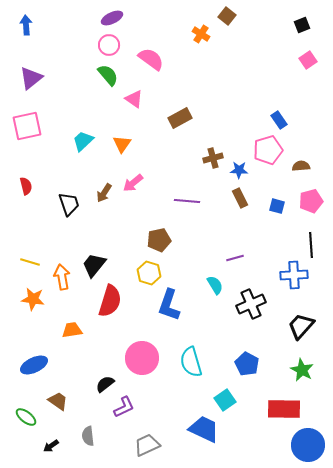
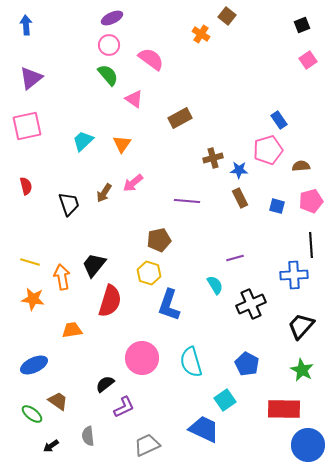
green ellipse at (26, 417): moved 6 px right, 3 px up
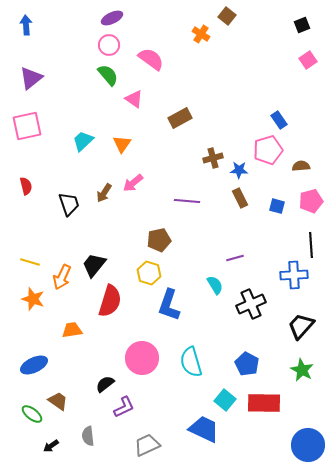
orange arrow at (62, 277): rotated 145 degrees counterclockwise
orange star at (33, 299): rotated 10 degrees clockwise
cyan square at (225, 400): rotated 15 degrees counterclockwise
red rectangle at (284, 409): moved 20 px left, 6 px up
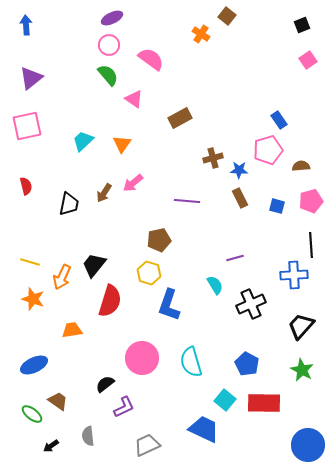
black trapezoid at (69, 204): rotated 30 degrees clockwise
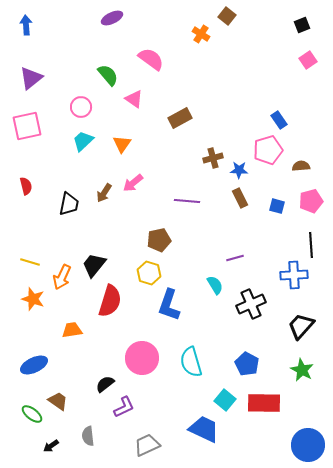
pink circle at (109, 45): moved 28 px left, 62 px down
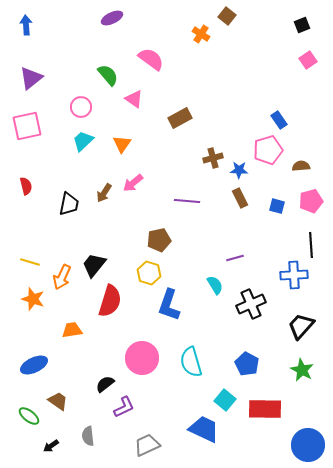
red rectangle at (264, 403): moved 1 px right, 6 px down
green ellipse at (32, 414): moved 3 px left, 2 px down
